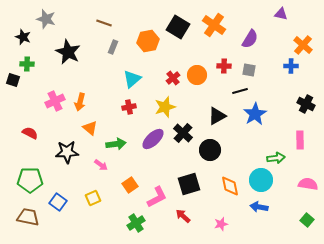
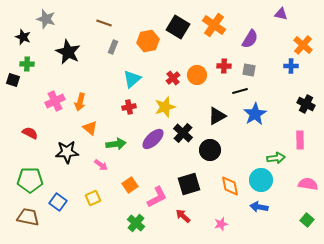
green cross at (136, 223): rotated 18 degrees counterclockwise
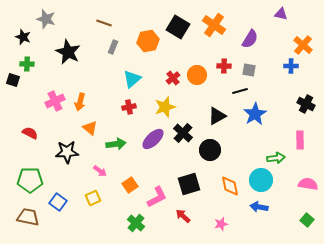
pink arrow at (101, 165): moved 1 px left, 6 px down
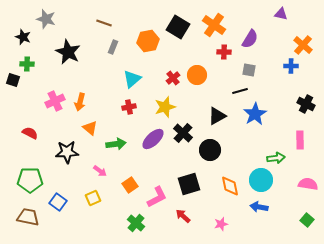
red cross at (224, 66): moved 14 px up
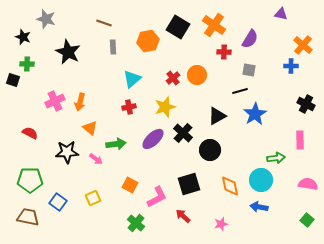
gray rectangle at (113, 47): rotated 24 degrees counterclockwise
pink arrow at (100, 171): moved 4 px left, 12 px up
orange square at (130, 185): rotated 28 degrees counterclockwise
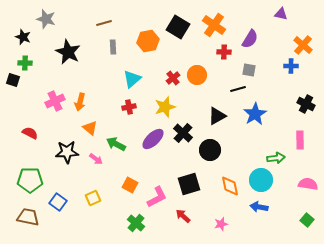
brown line at (104, 23): rotated 35 degrees counterclockwise
green cross at (27, 64): moved 2 px left, 1 px up
black line at (240, 91): moved 2 px left, 2 px up
green arrow at (116, 144): rotated 144 degrees counterclockwise
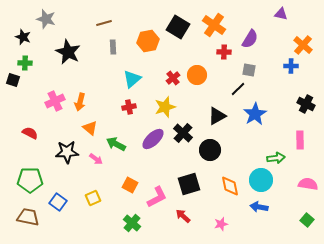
black line at (238, 89): rotated 28 degrees counterclockwise
green cross at (136, 223): moved 4 px left
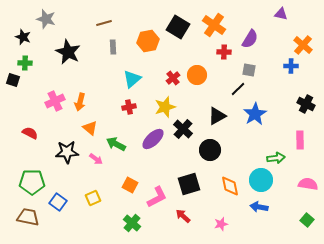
black cross at (183, 133): moved 4 px up
green pentagon at (30, 180): moved 2 px right, 2 px down
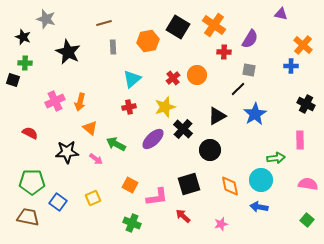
pink L-shape at (157, 197): rotated 20 degrees clockwise
green cross at (132, 223): rotated 18 degrees counterclockwise
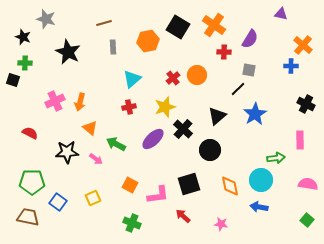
black triangle at (217, 116): rotated 12 degrees counterclockwise
pink L-shape at (157, 197): moved 1 px right, 2 px up
pink star at (221, 224): rotated 24 degrees clockwise
